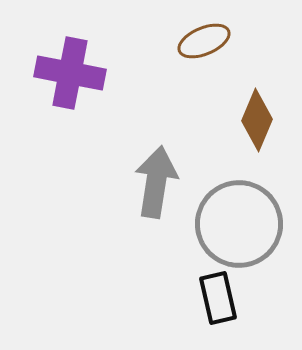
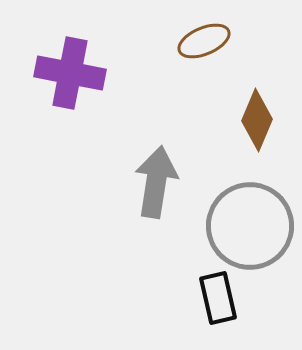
gray circle: moved 11 px right, 2 px down
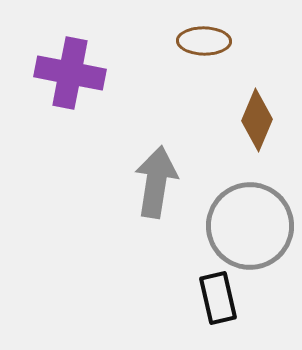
brown ellipse: rotated 24 degrees clockwise
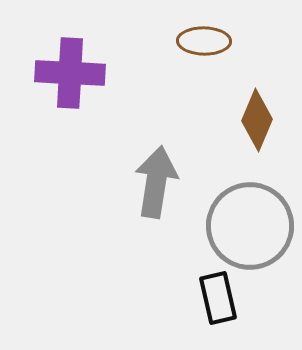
purple cross: rotated 8 degrees counterclockwise
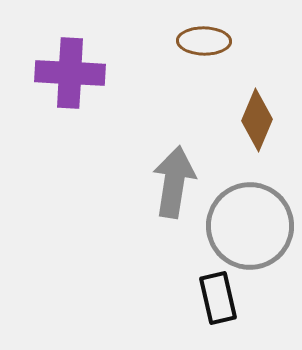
gray arrow: moved 18 px right
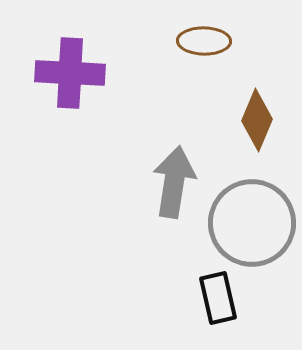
gray circle: moved 2 px right, 3 px up
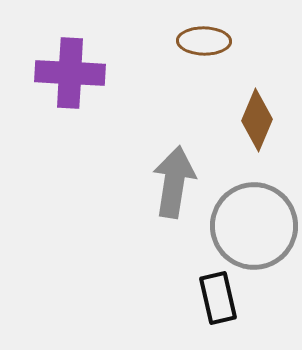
gray circle: moved 2 px right, 3 px down
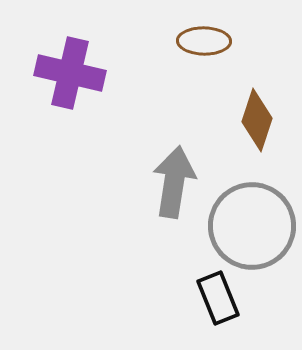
purple cross: rotated 10 degrees clockwise
brown diamond: rotated 4 degrees counterclockwise
gray circle: moved 2 px left
black rectangle: rotated 9 degrees counterclockwise
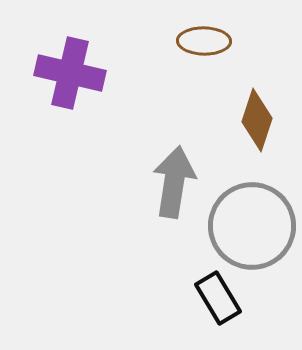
black rectangle: rotated 9 degrees counterclockwise
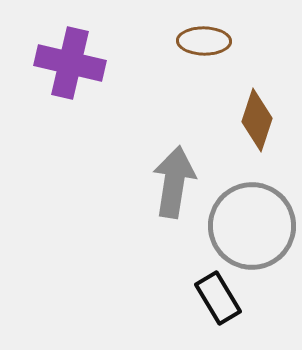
purple cross: moved 10 px up
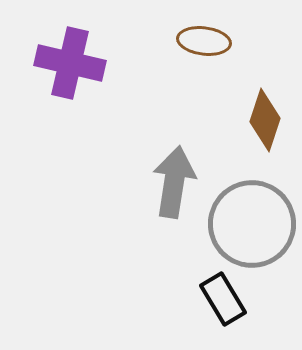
brown ellipse: rotated 6 degrees clockwise
brown diamond: moved 8 px right
gray circle: moved 2 px up
black rectangle: moved 5 px right, 1 px down
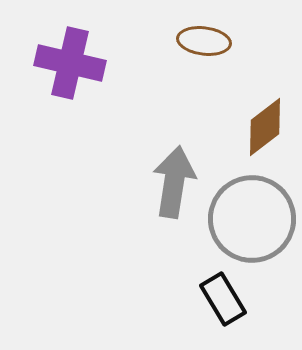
brown diamond: moved 7 px down; rotated 34 degrees clockwise
gray circle: moved 5 px up
